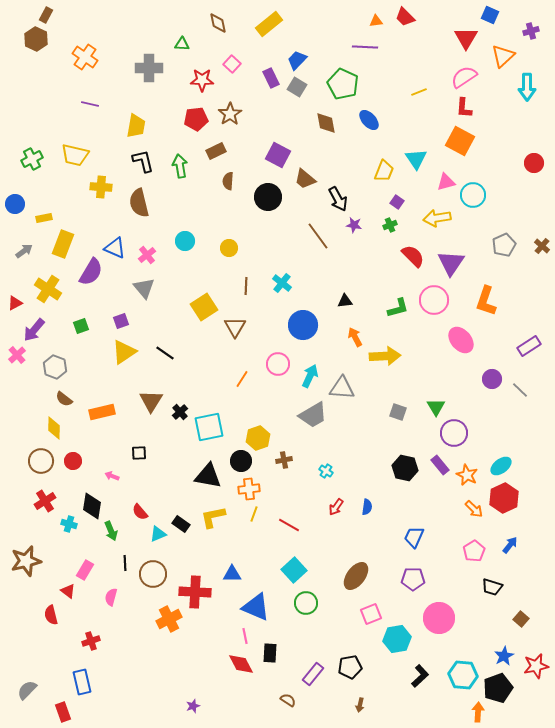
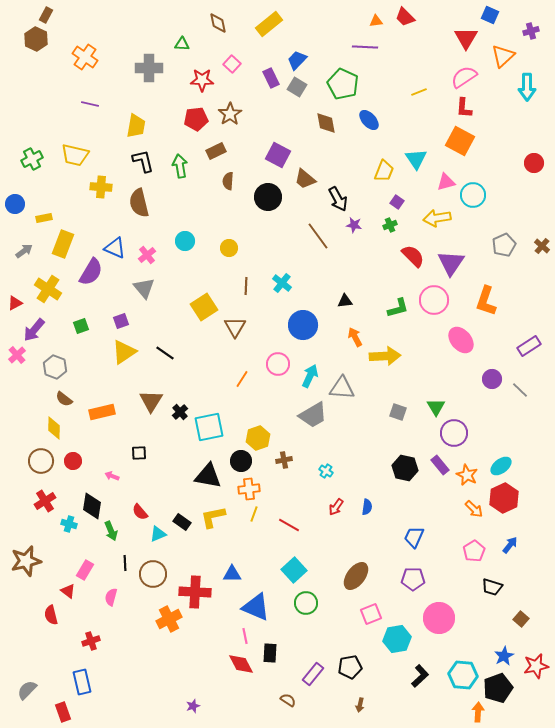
black rectangle at (181, 524): moved 1 px right, 2 px up
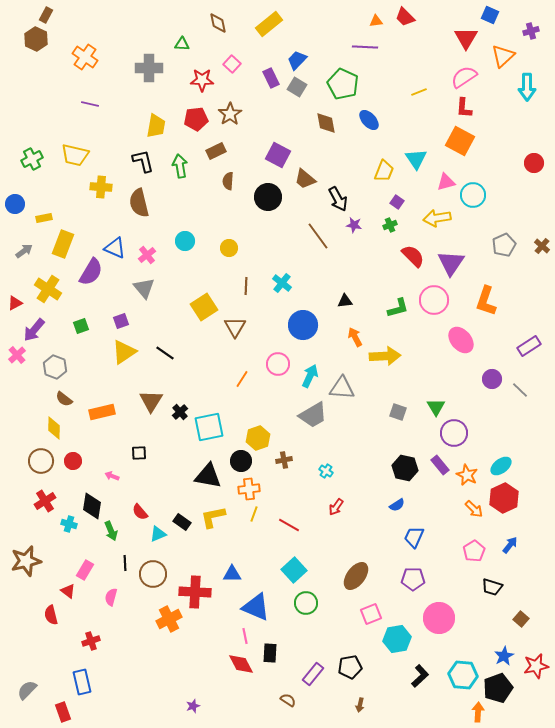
yellow trapezoid at (136, 126): moved 20 px right
blue semicircle at (367, 507): moved 30 px right, 2 px up; rotated 49 degrees clockwise
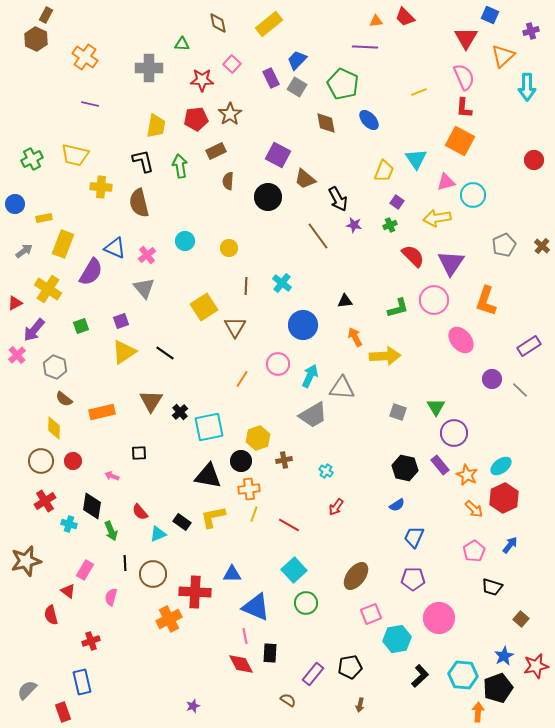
pink semicircle at (464, 77): rotated 100 degrees clockwise
red circle at (534, 163): moved 3 px up
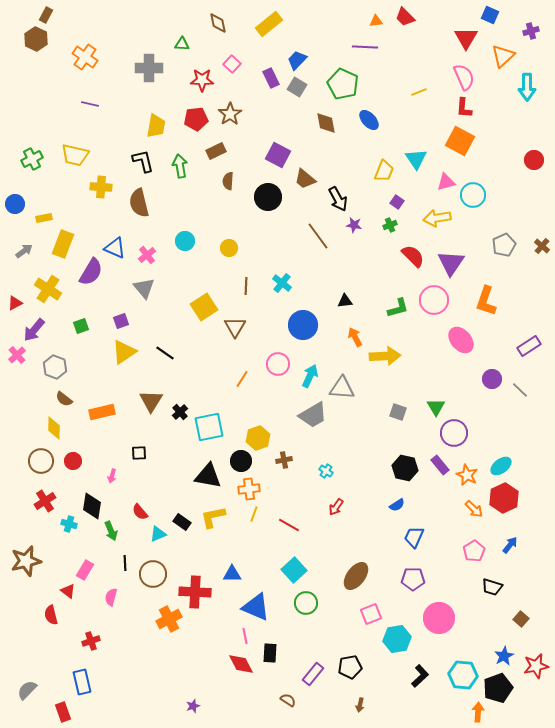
pink arrow at (112, 476): rotated 96 degrees counterclockwise
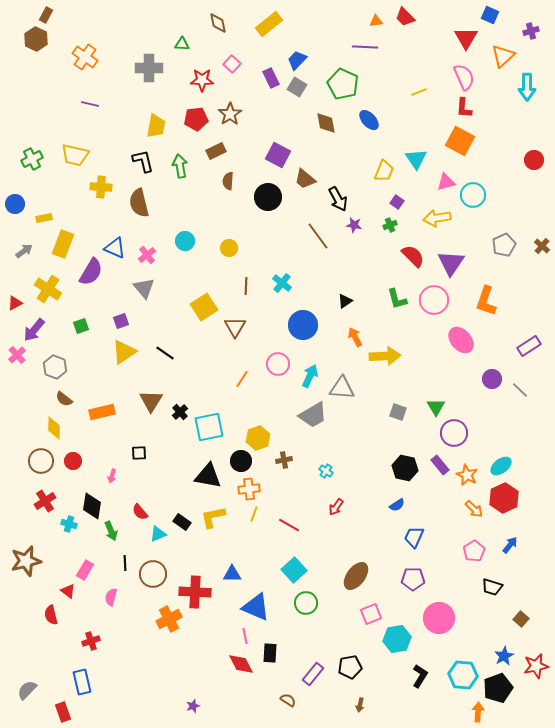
black triangle at (345, 301): rotated 28 degrees counterclockwise
green L-shape at (398, 308): moved 1 px left, 9 px up; rotated 90 degrees clockwise
black L-shape at (420, 676): rotated 15 degrees counterclockwise
